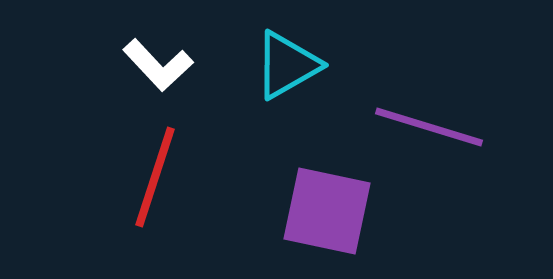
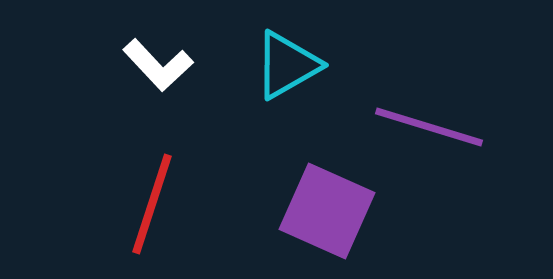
red line: moved 3 px left, 27 px down
purple square: rotated 12 degrees clockwise
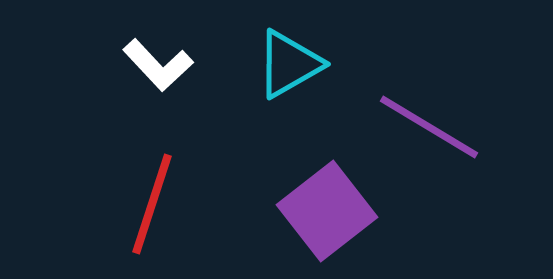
cyan triangle: moved 2 px right, 1 px up
purple line: rotated 14 degrees clockwise
purple square: rotated 28 degrees clockwise
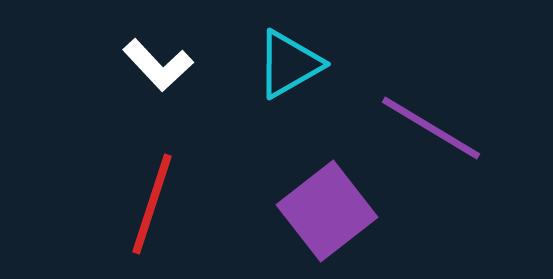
purple line: moved 2 px right, 1 px down
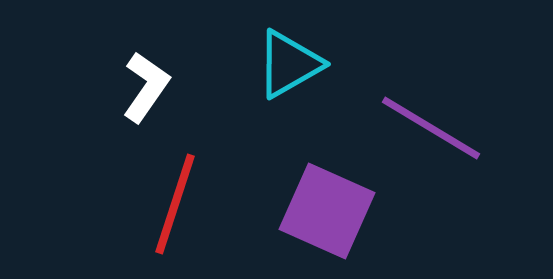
white L-shape: moved 12 px left, 22 px down; rotated 102 degrees counterclockwise
red line: moved 23 px right
purple square: rotated 28 degrees counterclockwise
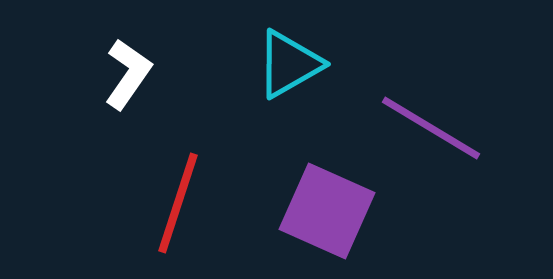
white L-shape: moved 18 px left, 13 px up
red line: moved 3 px right, 1 px up
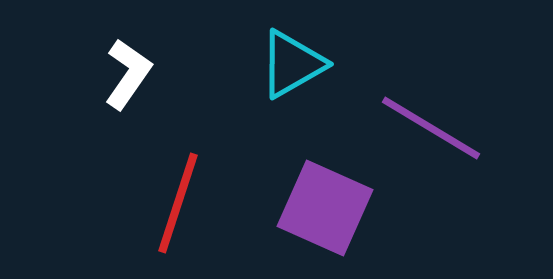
cyan triangle: moved 3 px right
purple square: moved 2 px left, 3 px up
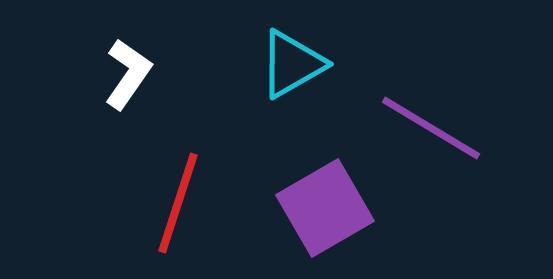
purple square: rotated 36 degrees clockwise
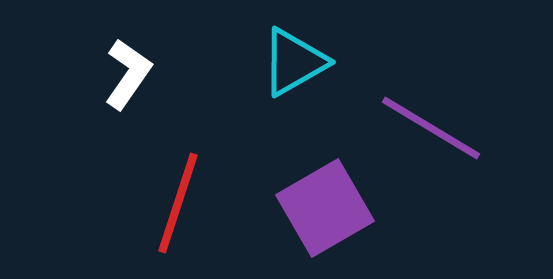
cyan triangle: moved 2 px right, 2 px up
